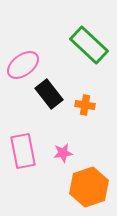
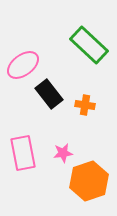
pink rectangle: moved 2 px down
orange hexagon: moved 6 px up
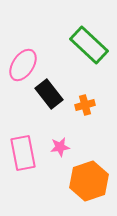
pink ellipse: rotated 20 degrees counterclockwise
orange cross: rotated 24 degrees counterclockwise
pink star: moved 3 px left, 6 px up
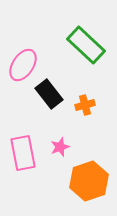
green rectangle: moved 3 px left
pink star: rotated 12 degrees counterclockwise
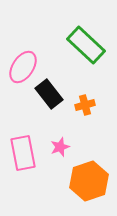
pink ellipse: moved 2 px down
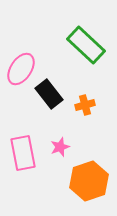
pink ellipse: moved 2 px left, 2 px down
